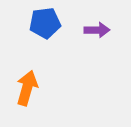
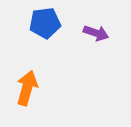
purple arrow: moved 1 px left, 3 px down; rotated 20 degrees clockwise
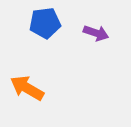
orange arrow: rotated 76 degrees counterclockwise
